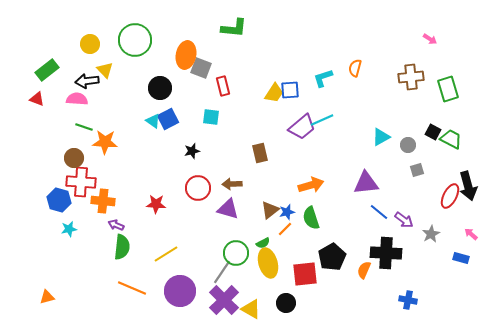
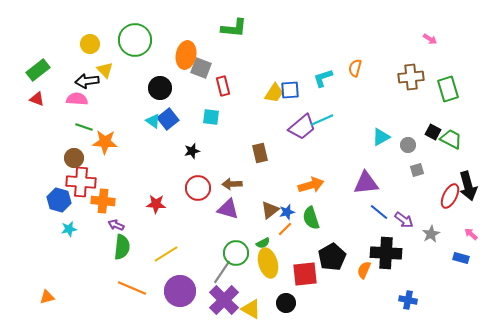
green rectangle at (47, 70): moved 9 px left
blue square at (168, 119): rotated 10 degrees counterclockwise
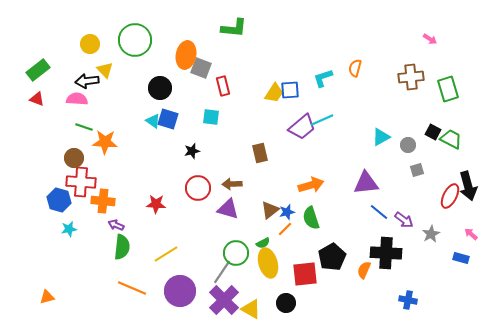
blue square at (168, 119): rotated 35 degrees counterclockwise
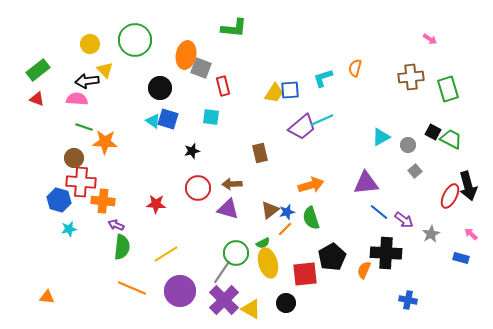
gray square at (417, 170): moved 2 px left, 1 px down; rotated 24 degrees counterclockwise
orange triangle at (47, 297): rotated 21 degrees clockwise
